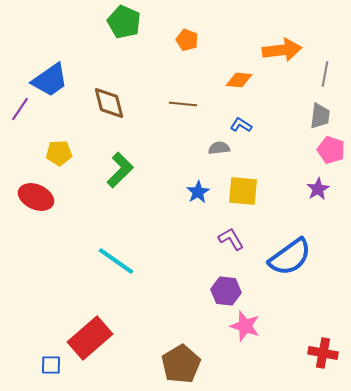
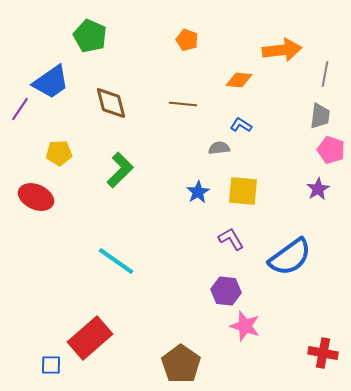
green pentagon: moved 34 px left, 14 px down
blue trapezoid: moved 1 px right, 2 px down
brown diamond: moved 2 px right
brown pentagon: rotated 6 degrees counterclockwise
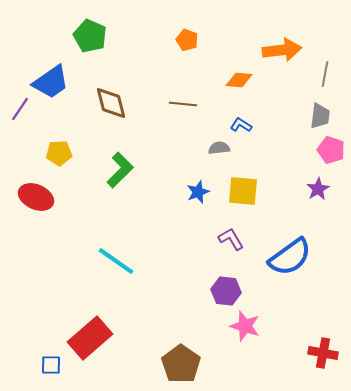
blue star: rotated 10 degrees clockwise
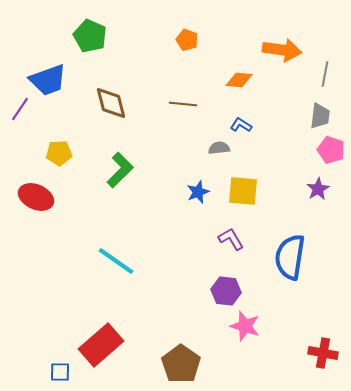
orange arrow: rotated 15 degrees clockwise
blue trapezoid: moved 3 px left, 2 px up; rotated 15 degrees clockwise
blue semicircle: rotated 135 degrees clockwise
red rectangle: moved 11 px right, 7 px down
blue square: moved 9 px right, 7 px down
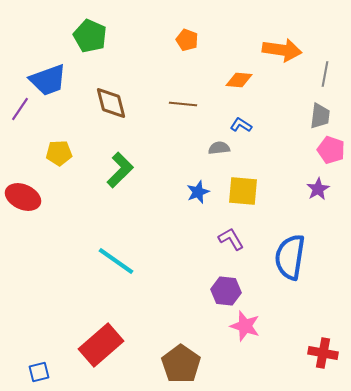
red ellipse: moved 13 px left
blue square: moved 21 px left; rotated 15 degrees counterclockwise
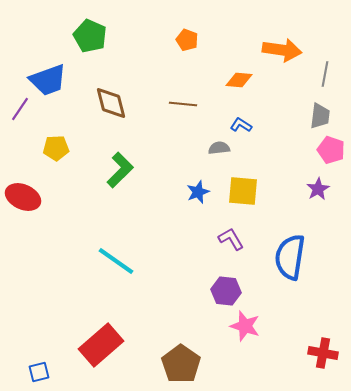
yellow pentagon: moved 3 px left, 5 px up
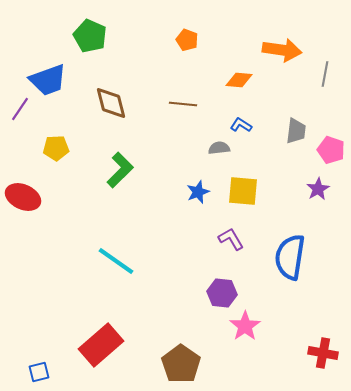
gray trapezoid: moved 24 px left, 15 px down
purple hexagon: moved 4 px left, 2 px down
pink star: rotated 20 degrees clockwise
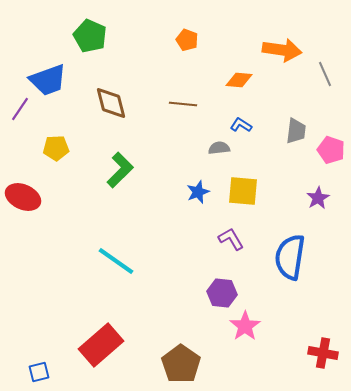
gray line: rotated 35 degrees counterclockwise
purple star: moved 9 px down
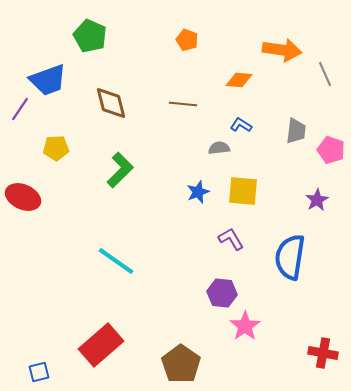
purple star: moved 1 px left, 2 px down
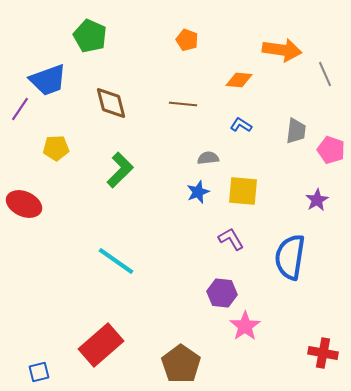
gray semicircle: moved 11 px left, 10 px down
red ellipse: moved 1 px right, 7 px down
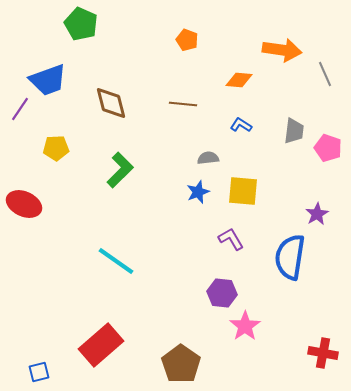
green pentagon: moved 9 px left, 12 px up
gray trapezoid: moved 2 px left
pink pentagon: moved 3 px left, 2 px up
purple star: moved 14 px down
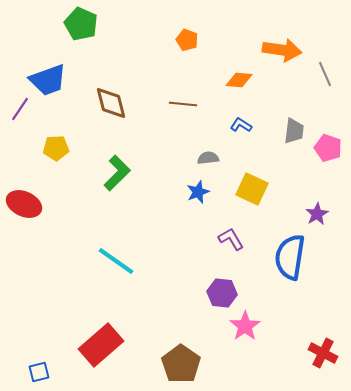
green L-shape: moved 3 px left, 3 px down
yellow square: moved 9 px right, 2 px up; rotated 20 degrees clockwise
red cross: rotated 16 degrees clockwise
